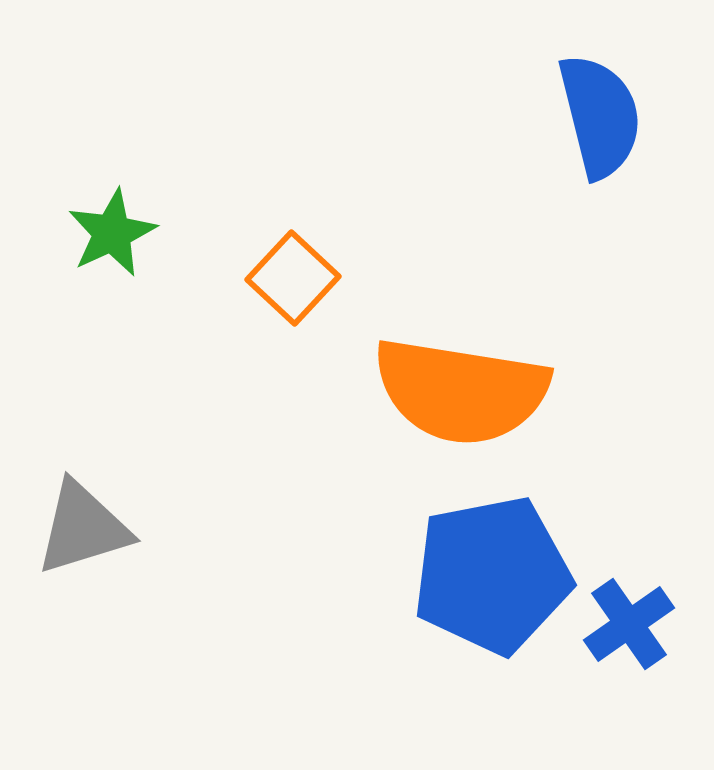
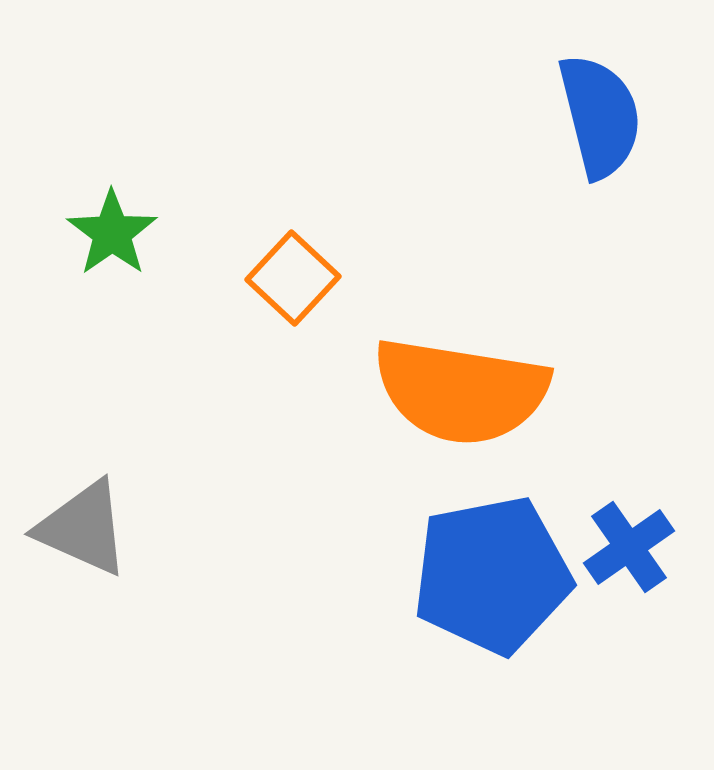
green star: rotated 10 degrees counterclockwise
gray triangle: rotated 41 degrees clockwise
blue cross: moved 77 px up
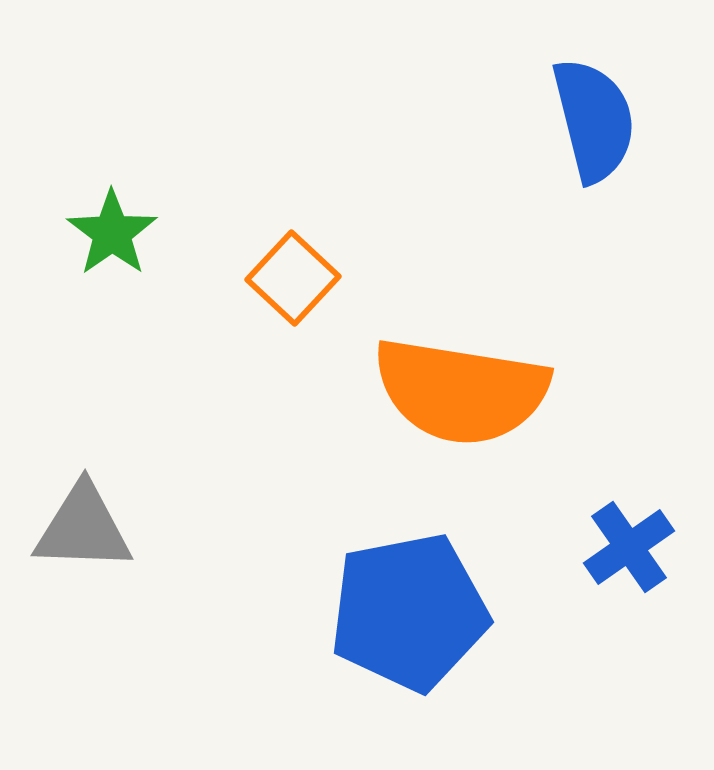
blue semicircle: moved 6 px left, 4 px down
gray triangle: rotated 22 degrees counterclockwise
blue pentagon: moved 83 px left, 37 px down
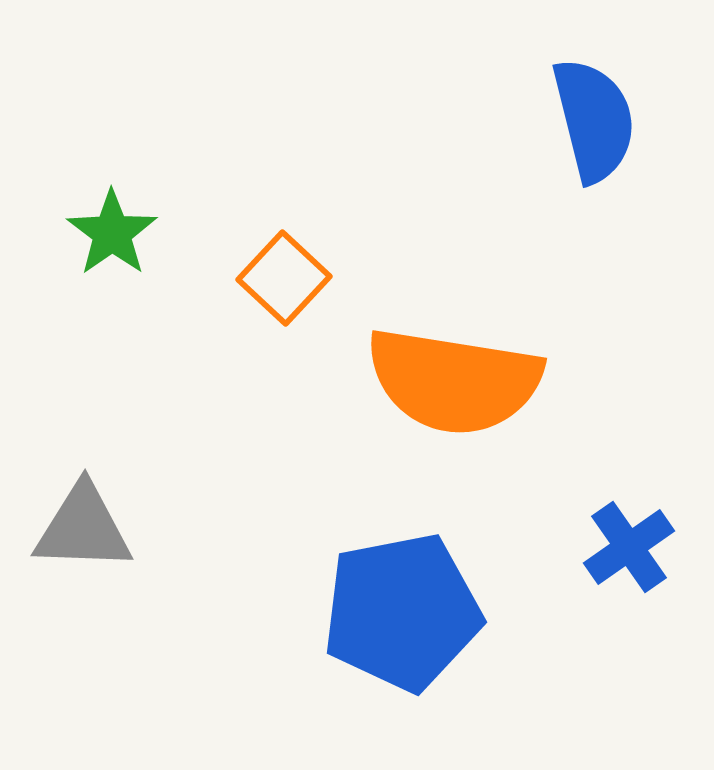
orange square: moved 9 px left
orange semicircle: moved 7 px left, 10 px up
blue pentagon: moved 7 px left
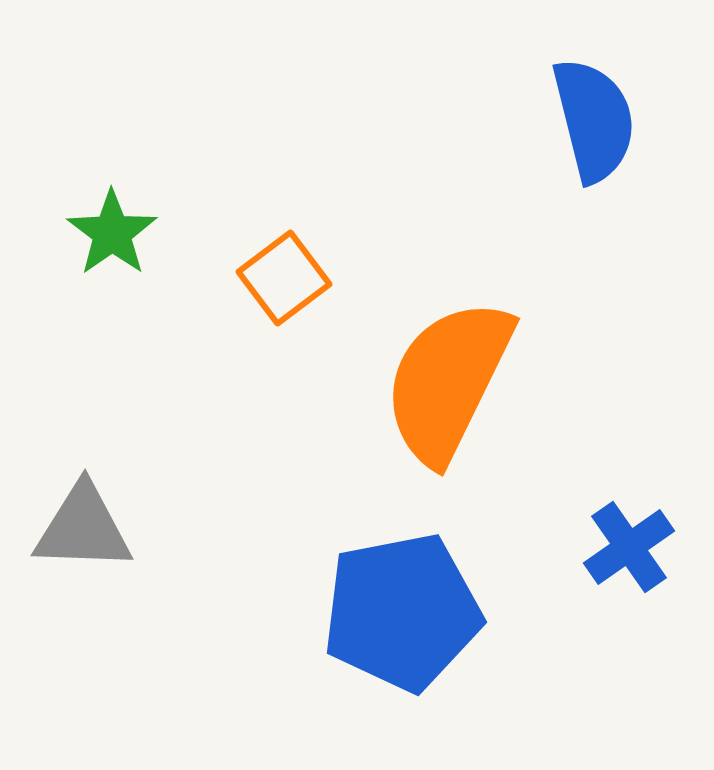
orange square: rotated 10 degrees clockwise
orange semicircle: moved 6 px left; rotated 107 degrees clockwise
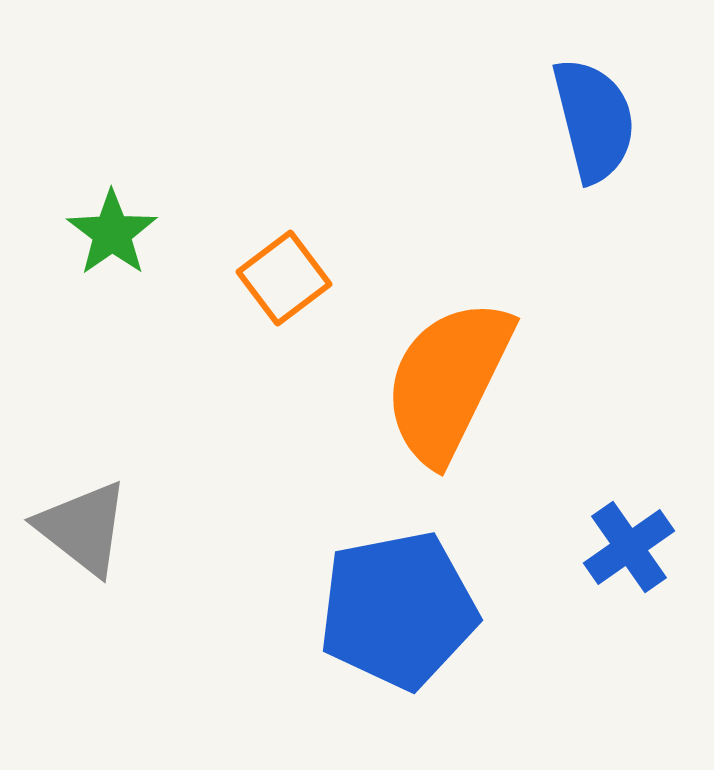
gray triangle: rotated 36 degrees clockwise
blue pentagon: moved 4 px left, 2 px up
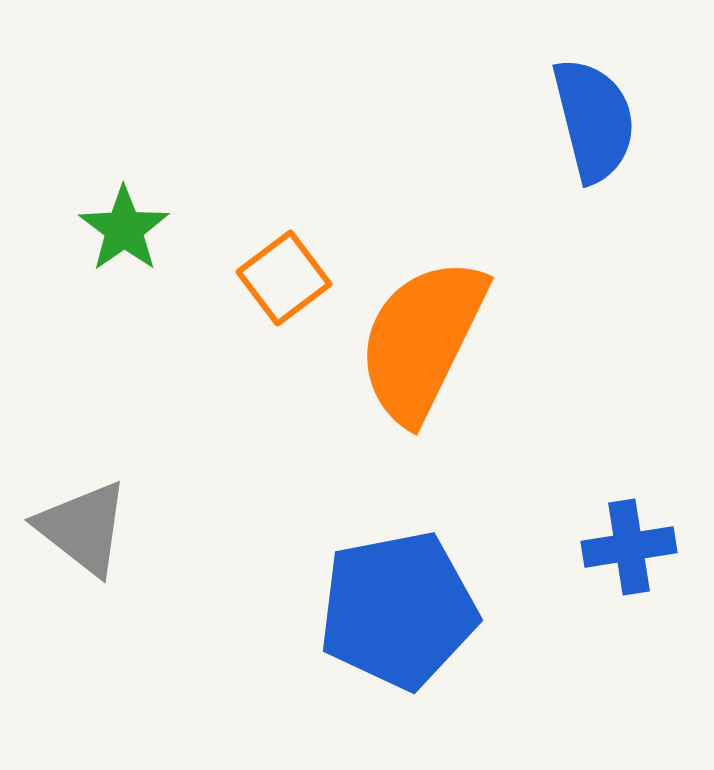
green star: moved 12 px right, 4 px up
orange semicircle: moved 26 px left, 41 px up
blue cross: rotated 26 degrees clockwise
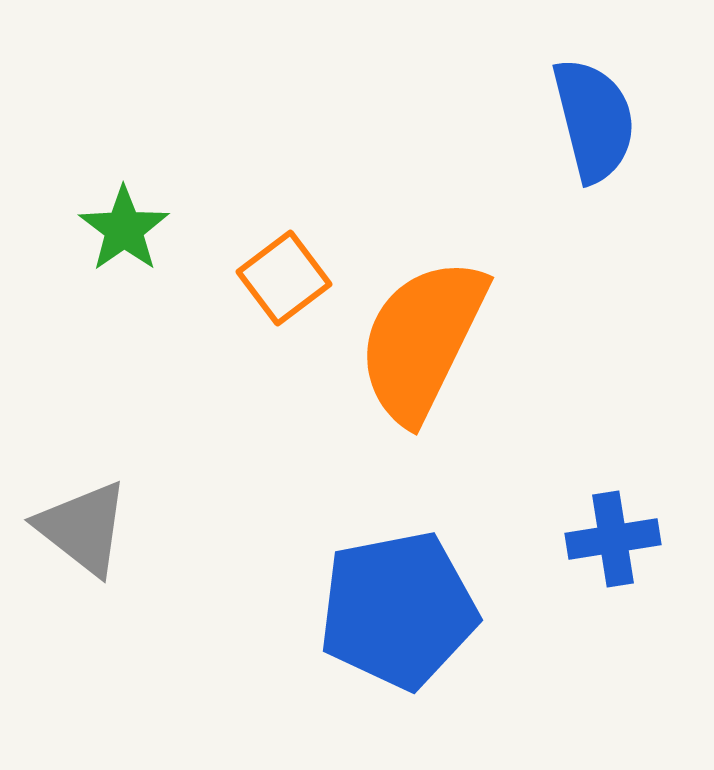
blue cross: moved 16 px left, 8 px up
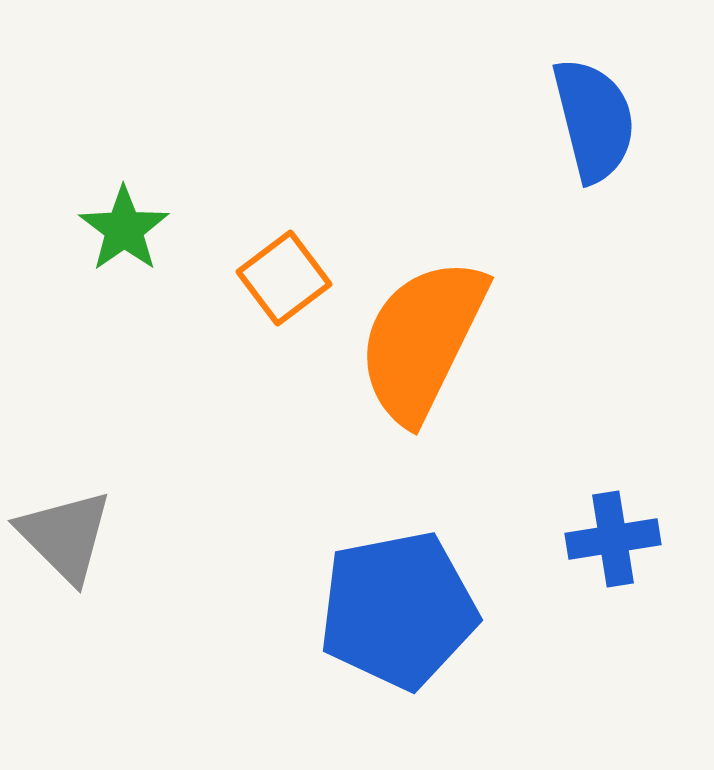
gray triangle: moved 18 px left, 8 px down; rotated 7 degrees clockwise
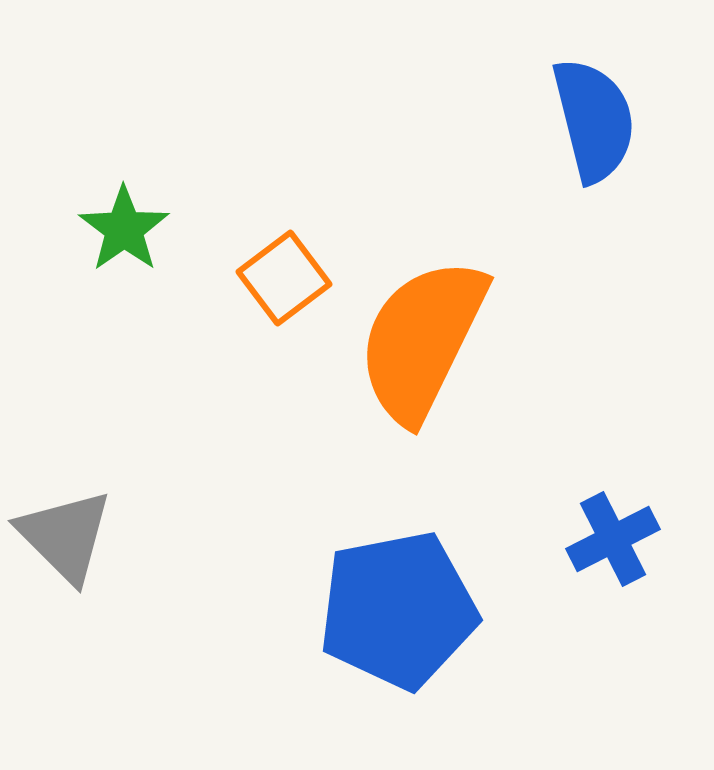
blue cross: rotated 18 degrees counterclockwise
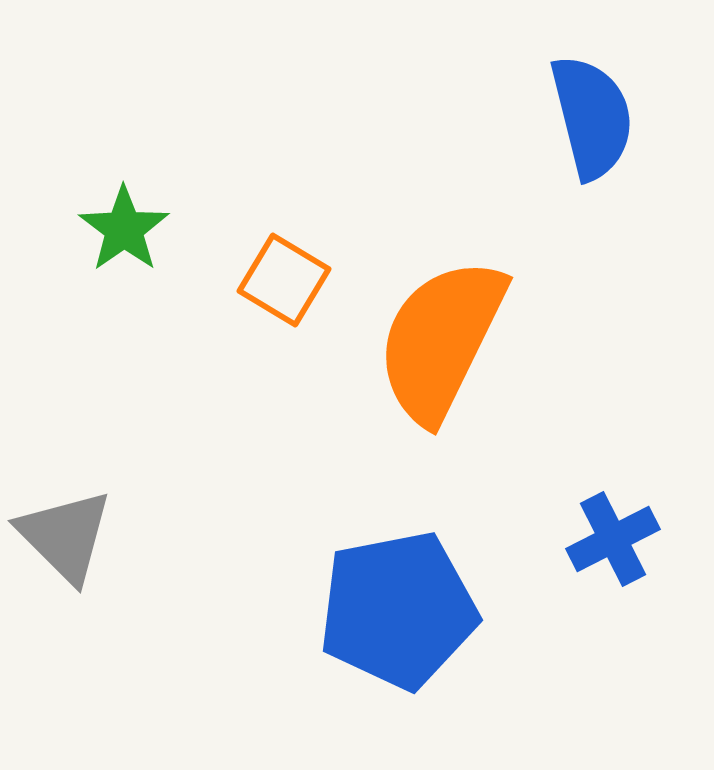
blue semicircle: moved 2 px left, 3 px up
orange square: moved 2 px down; rotated 22 degrees counterclockwise
orange semicircle: moved 19 px right
